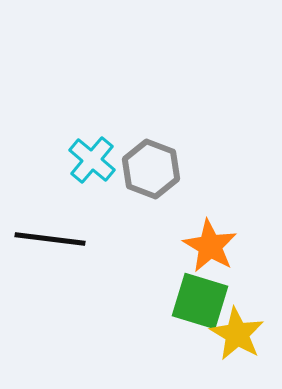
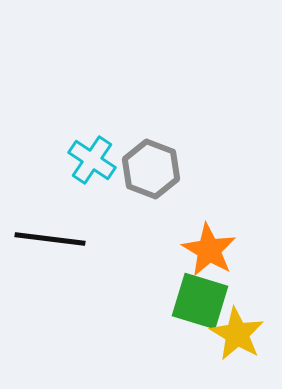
cyan cross: rotated 6 degrees counterclockwise
orange star: moved 1 px left, 4 px down
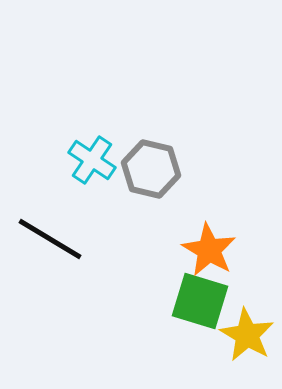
gray hexagon: rotated 8 degrees counterclockwise
black line: rotated 24 degrees clockwise
yellow star: moved 10 px right, 1 px down
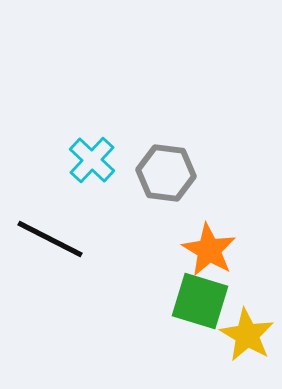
cyan cross: rotated 9 degrees clockwise
gray hexagon: moved 15 px right, 4 px down; rotated 6 degrees counterclockwise
black line: rotated 4 degrees counterclockwise
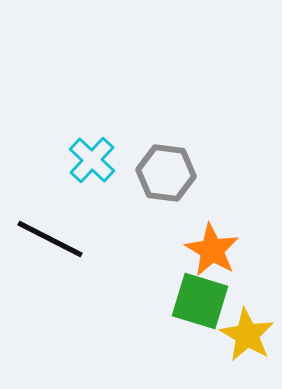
orange star: moved 3 px right
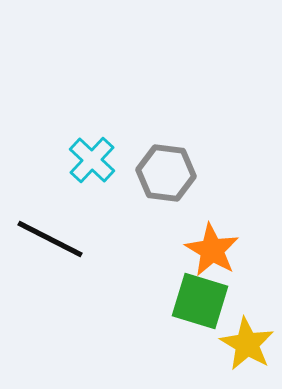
yellow star: moved 9 px down
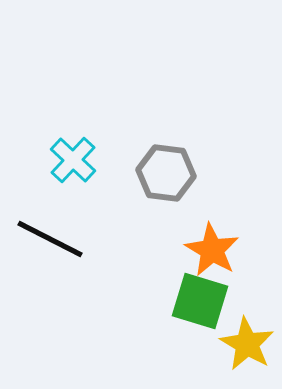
cyan cross: moved 19 px left
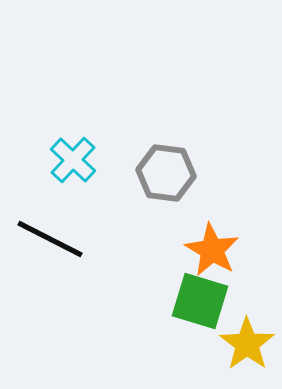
yellow star: rotated 6 degrees clockwise
